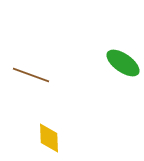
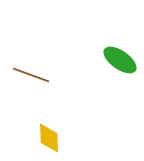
green ellipse: moved 3 px left, 3 px up
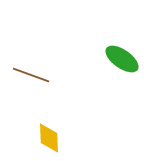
green ellipse: moved 2 px right, 1 px up
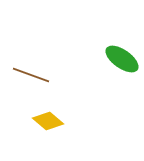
yellow diamond: moved 1 px left, 17 px up; rotated 48 degrees counterclockwise
